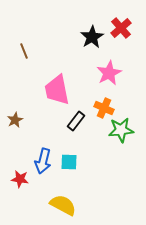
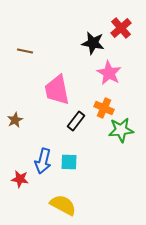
black star: moved 1 px right, 6 px down; rotated 30 degrees counterclockwise
brown line: moved 1 px right; rotated 56 degrees counterclockwise
pink star: rotated 15 degrees counterclockwise
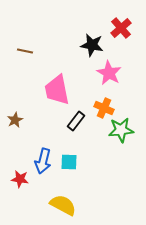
black star: moved 1 px left, 2 px down
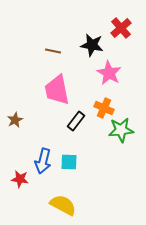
brown line: moved 28 px right
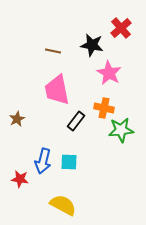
orange cross: rotated 12 degrees counterclockwise
brown star: moved 2 px right, 1 px up
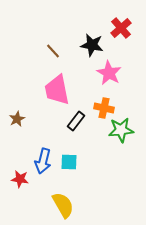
brown line: rotated 35 degrees clockwise
yellow semicircle: rotated 32 degrees clockwise
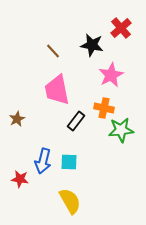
pink star: moved 2 px right, 2 px down; rotated 15 degrees clockwise
yellow semicircle: moved 7 px right, 4 px up
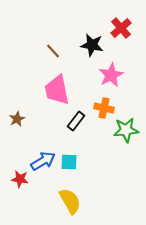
green star: moved 5 px right
blue arrow: rotated 135 degrees counterclockwise
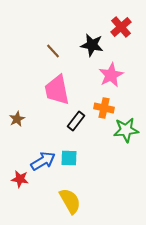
red cross: moved 1 px up
cyan square: moved 4 px up
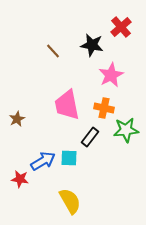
pink trapezoid: moved 10 px right, 15 px down
black rectangle: moved 14 px right, 16 px down
